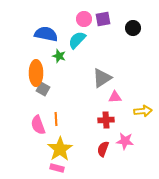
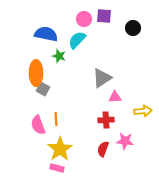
purple square: moved 1 px right, 3 px up; rotated 14 degrees clockwise
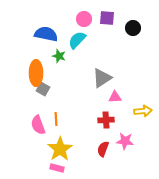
purple square: moved 3 px right, 2 px down
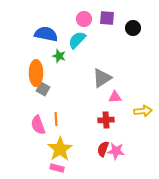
pink star: moved 9 px left, 10 px down
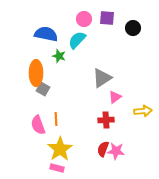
pink triangle: rotated 32 degrees counterclockwise
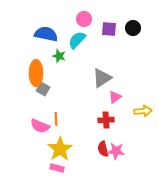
purple square: moved 2 px right, 11 px down
pink semicircle: moved 2 px right, 1 px down; rotated 48 degrees counterclockwise
red semicircle: rotated 35 degrees counterclockwise
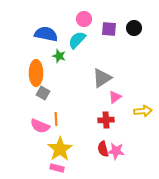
black circle: moved 1 px right
gray square: moved 4 px down
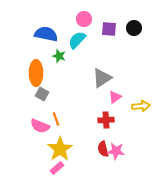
gray square: moved 1 px left, 1 px down
yellow arrow: moved 2 px left, 5 px up
orange line: rotated 16 degrees counterclockwise
pink rectangle: rotated 56 degrees counterclockwise
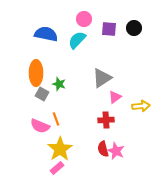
green star: moved 28 px down
pink star: rotated 18 degrees clockwise
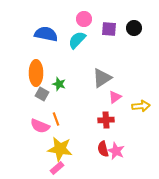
yellow star: rotated 30 degrees counterclockwise
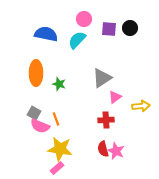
black circle: moved 4 px left
gray square: moved 8 px left, 19 px down
